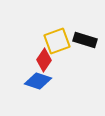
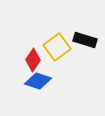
yellow square: moved 6 px down; rotated 16 degrees counterclockwise
red diamond: moved 11 px left
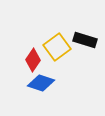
blue diamond: moved 3 px right, 2 px down
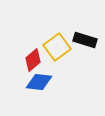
red diamond: rotated 15 degrees clockwise
blue diamond: moved 2 px left, 1 px up; rotated 12 degrees counterclockwise
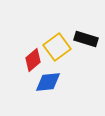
black rectangle: moved 1 px right, 1 px up
blue diamond: moved 9 px right; rotated 12 degrees counterclockwise
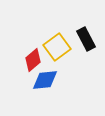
black rectangle: rotated 45 degrees clockwise
blue diamond: moved 3 px left, 2 px up
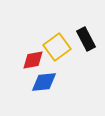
red diamond: rotated 30 degrees clockwise
blue diamond: moved 1 px left, 2 px down
